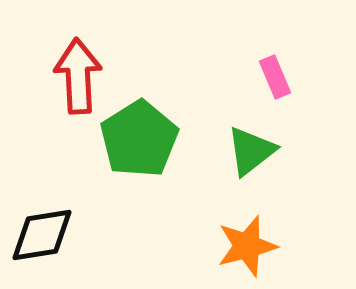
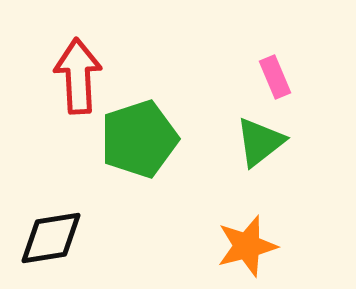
green pentagon: rotated 14 degrees clockwise
green triangle: moved 9 px right, 9 px up
black diamond: moved 9 px right, 3 px down
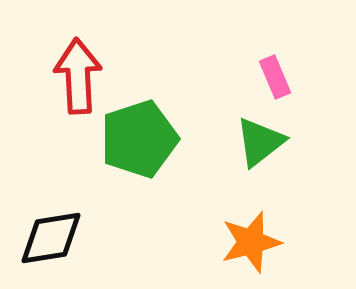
orange star: moved 4 px right, 4 px up
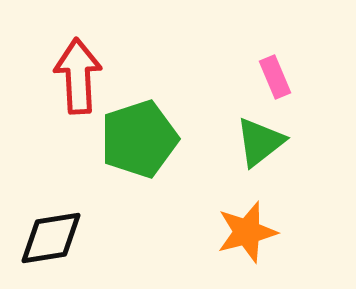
orange star: moved 4 px left, 10 px up
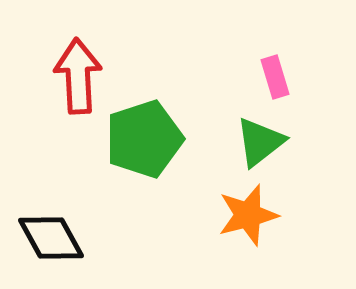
pink rectangle: rotated 6 degrees clockwise
green pentagon: moved 5 px right
orange star: moved 1 px right, 17 px up
black diamond: rotated 70 degrees clockwise
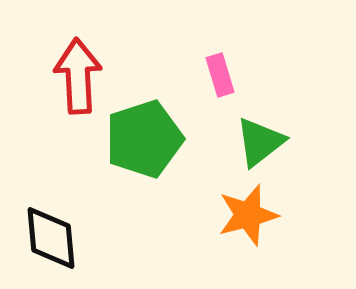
pink rectangle: moved 55 px left, 2 px up
black diamond: rotated 24 degrees clockwise
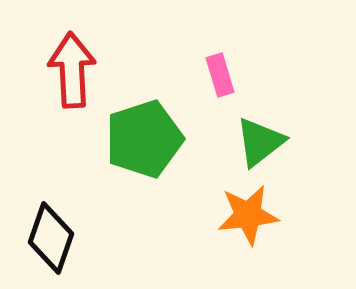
red arrow: moved 6 px left, 6 px up
orange star: rotated 8 degrees clockwise
black diamond: rotated 24 degrees clockwise
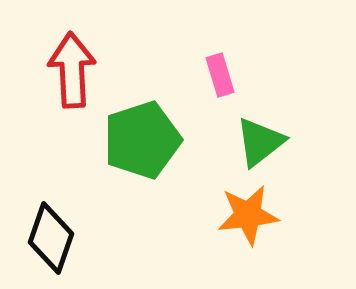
green pentagon: moved 2 px left, 1 px down
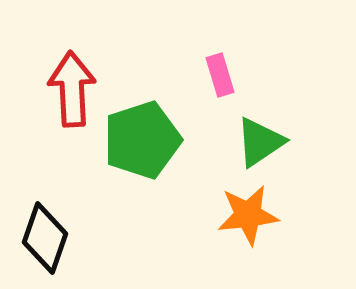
red arrow: moved 19 px down
green triangle: rotated 4 degrees clockwise
black diamond: moved 6 px left
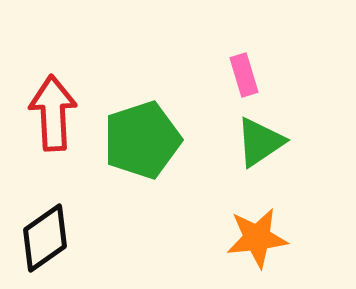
pink rectangle: moved 24 px right
red arrow: moved 19 px left, 24 px down
orange star: moved 9 px right, 23 px down
black diamond: rotated 36 degrees clockwise
